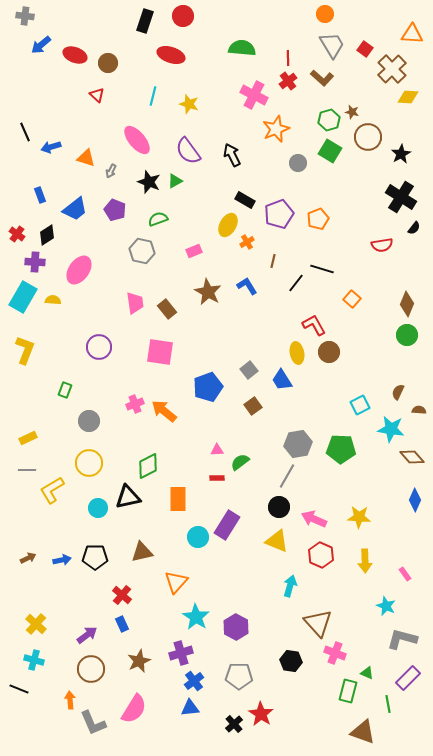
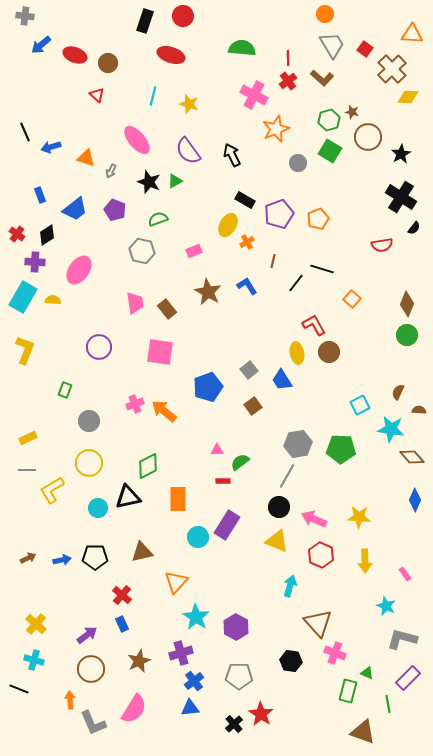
red rectangle at (217, 478): moved 6 px right, 3 px down
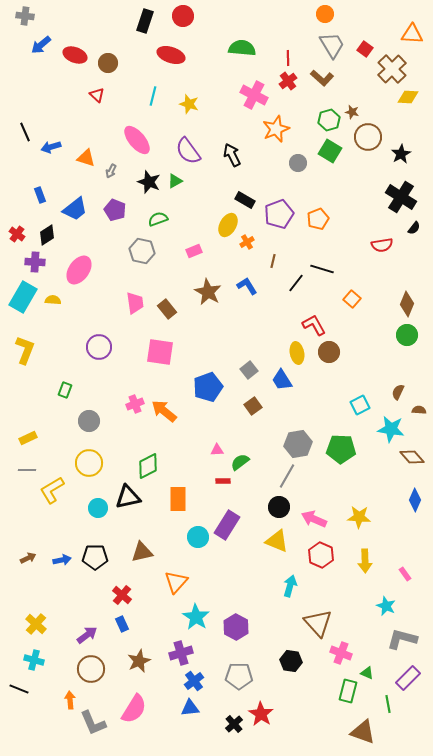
pink cross at (335, 653): moved 6 px right
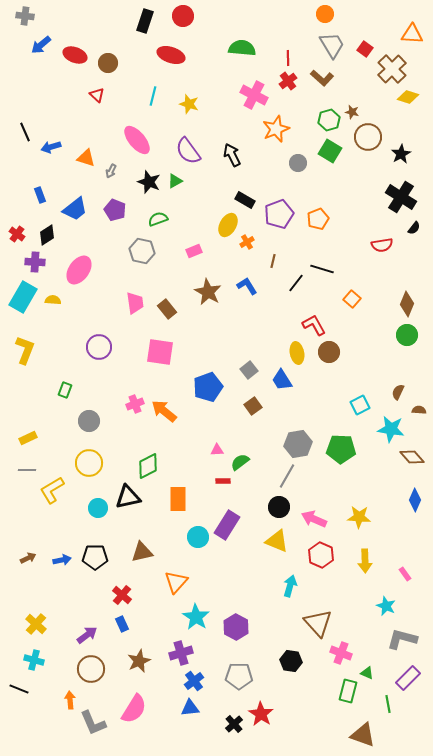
yellow diamond at (408, 97): rotated 15 degrees clockwise
brown triangle at (363, 732): moved 3 px down
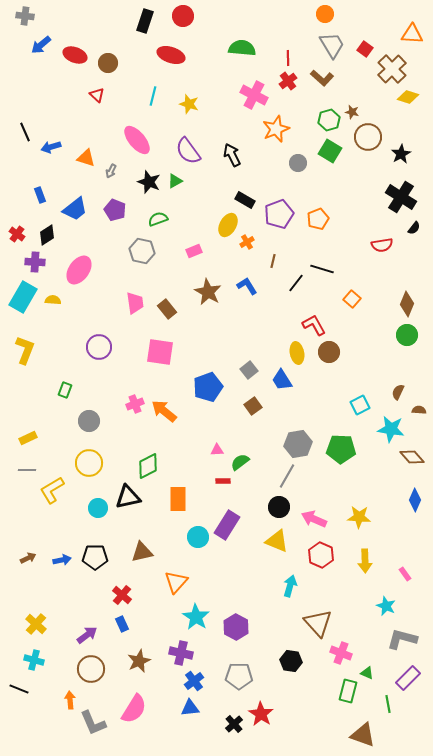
purple cross at (181, 653): rotated 30 degrees clockwise
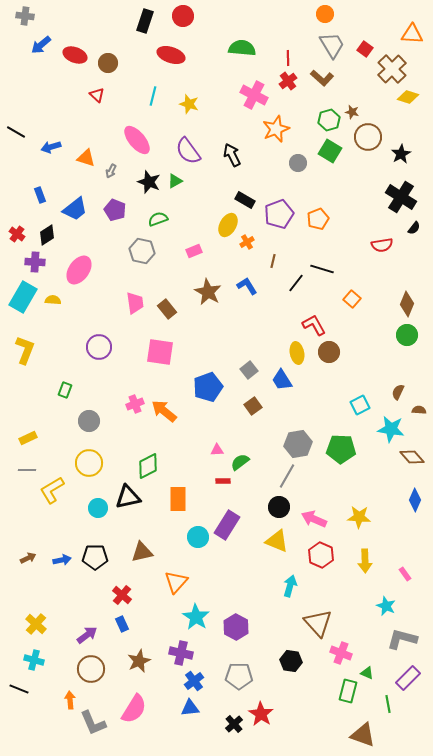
black line at (25, 132): moved 9 px left; rotated 36 degrees counterclockwise
